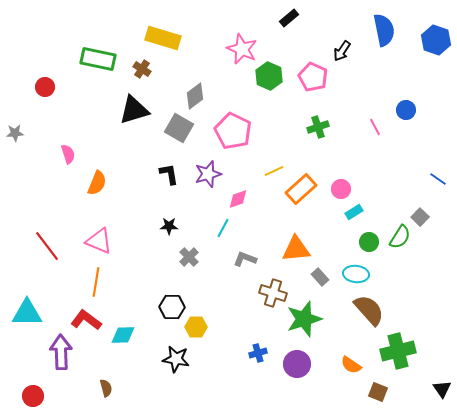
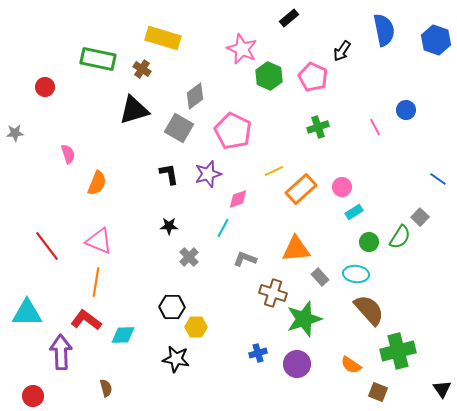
pink circle at (341, 189): moved 1 px right, 2 px up
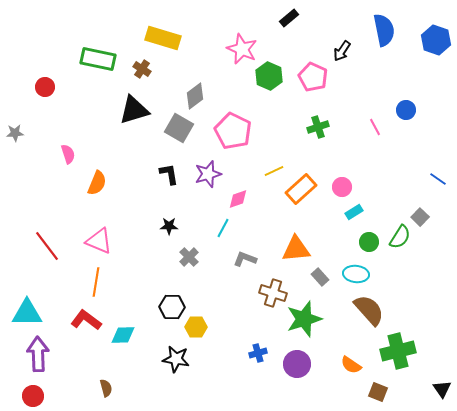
purple arrow at (61, 352): moved 23 px left, 2 px down
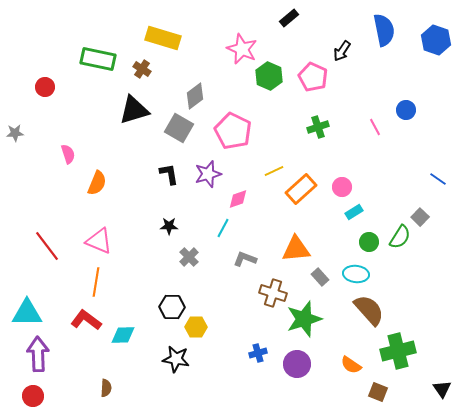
brown semicircle at (106, 388): rotated 18 degrees clockwise
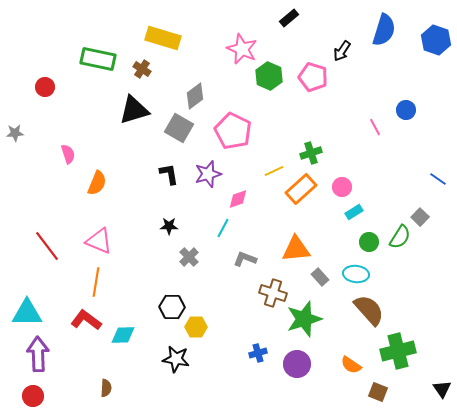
blue semicircle at (384, 30): rotated 28 degrees clockwise
pink pentagon at (313, 77): rotated 8 degrees counterclockwise
green cross at (318, 127): moved 7 px left, 26 px down
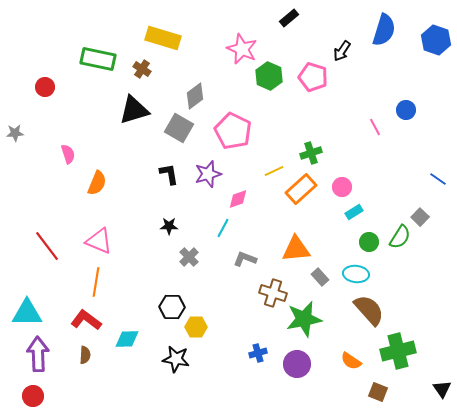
green star at (304, 319): rotated 6 degrees clockwise
cyan diamond at (123, 335): moved 4 px right, 4 px down
orange semicircle at (351, 365): moved 4 px up
brown semicircle at (106, 388): moved 21 px left, 33 px up
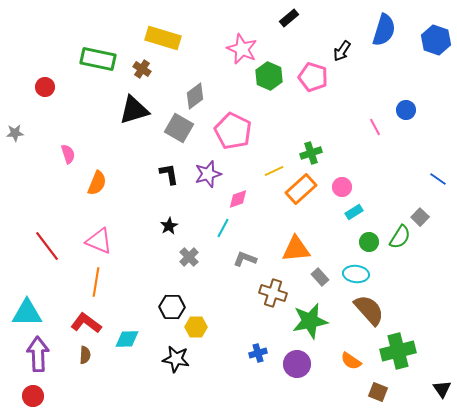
black star at (169, 226): rotated 30 degrees counterclockwise
green star at (304, 319): moved 6 px right, 2 px down
red L-shape at (86, 320): moved 3 px down
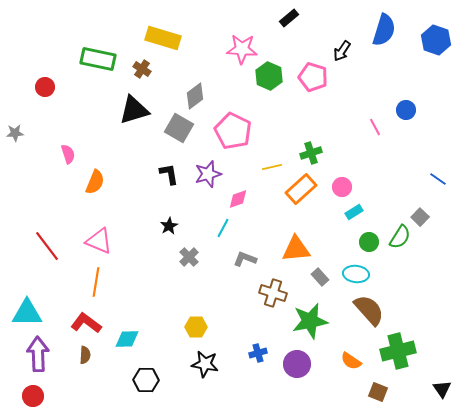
pink star at (242, 49): rotated 20 degrees counterclockwise
yellow line at (274, 171): moved 2 px left, 4 px up; rotated 12 degrees clockwise
orange semicircle at (97, 183): moved 2 px left, 1 px up
black hexagon at (172, 307): moved 26 px left, 73 px down
black star at (176, 359): moved 29 px right, 5 px down
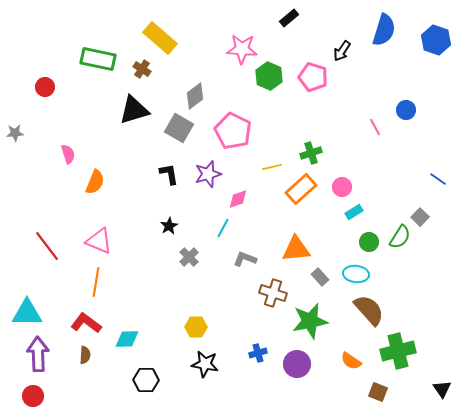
yellow rectangle at (163, 38): moved 3 px left; rotated 24 degrees clockwise
